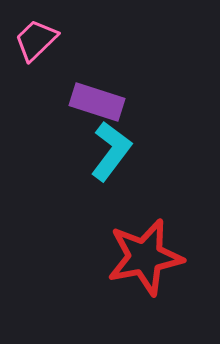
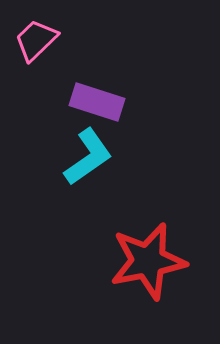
cyan L-shape: moved 23 px left, 6 px down; rotated 18 degrees clockwise
red star: moved 3 px right, 4 px down
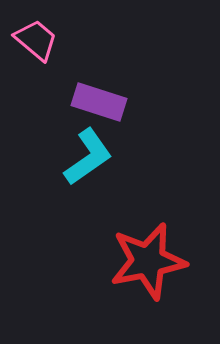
pink trapezoid: rotated 84 degrees clockwise
purple rectangle: moved 2 px right
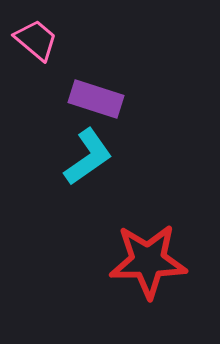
purple rectangle: moved 3 px left, 3 px up
red star: rotated 10 degrees clockwise
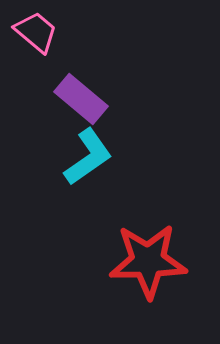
pink trapezoid: moved 8 px up
purple rectangle: moved 15 px left; rotated 22 degrees clockwise
